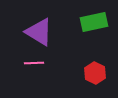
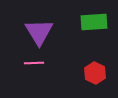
green rectangle: rotated 8 degrees clockwise
purple triangle: rotated 28 degrees clockwise
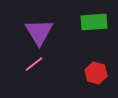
pink line: moved 1 px down; rotated 36 degrees counterclockwise
red hexagon: moved 1 px right; rotated 10 degrees counterclockwise
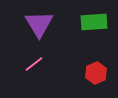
purple triangle: moved 8 px up
red hexagon: rotated 20 degrees clockwise
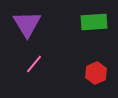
purple triangle: moved 12 px left
pink line: rotated 12 degrees counterclockwise
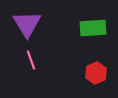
green rectangle: moved 1 px left, 6 px down
pink line: moved 3 px left, 4 px up; rotated 60 degrees counterclockwise
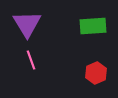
green rectangle: moved 2 px up
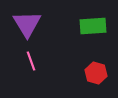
pink line: moved 1 px down
red hexagon: rotated 20 degrees counterclockwise
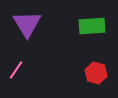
green rectangle: moved 1 px left
pink line: moved 15 px left, 9 px down; rotated 54 degrees clockwise
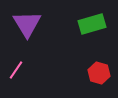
green rectangle: moved 2 px up; rotated 12 degrees counterclockwise
red hexagon: moved 3 px right
